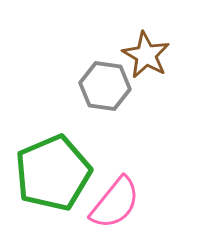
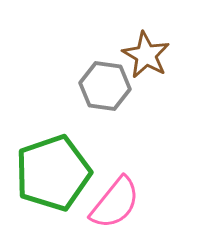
green pentagon: rotated 4 degrees clockwise
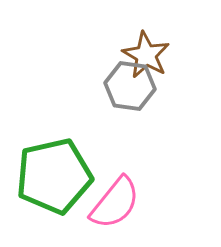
gray hexagon: moved 25 px right
green pentagon: moved 1 px right, 3 px down; rotated 6 degrees clockwise
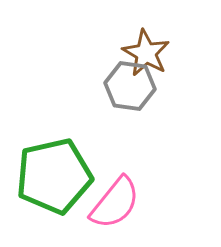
brown star: moved 2 px up
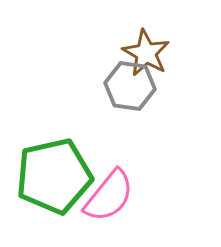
pink semicircle: moved 6 px left, 7 px up
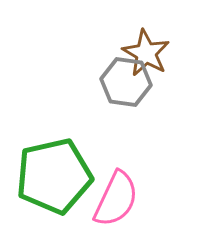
gray hexagon: moved 4 px left, 4 px up
pink semicircle: moved 7 px right, 3 px down; rotated 14 degrees counterclockwise
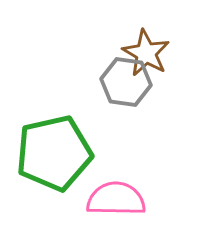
green pentagon: moved 23 px up
pink semicircle: rotated 114 degrees counterclockwise
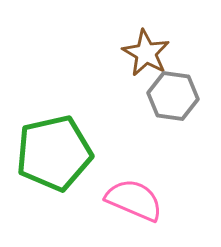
gray hexagon: moved 47 px right, 14 px down
pink semicircle: moved 18 px right, 1 px down; rotated 22 degrees clockwise
